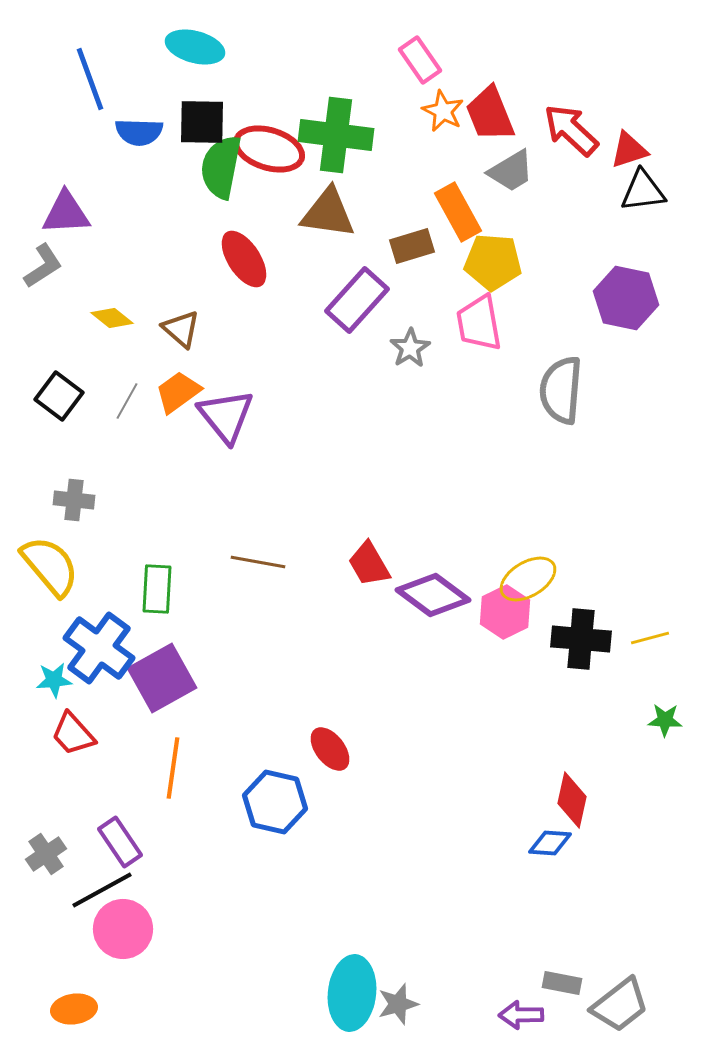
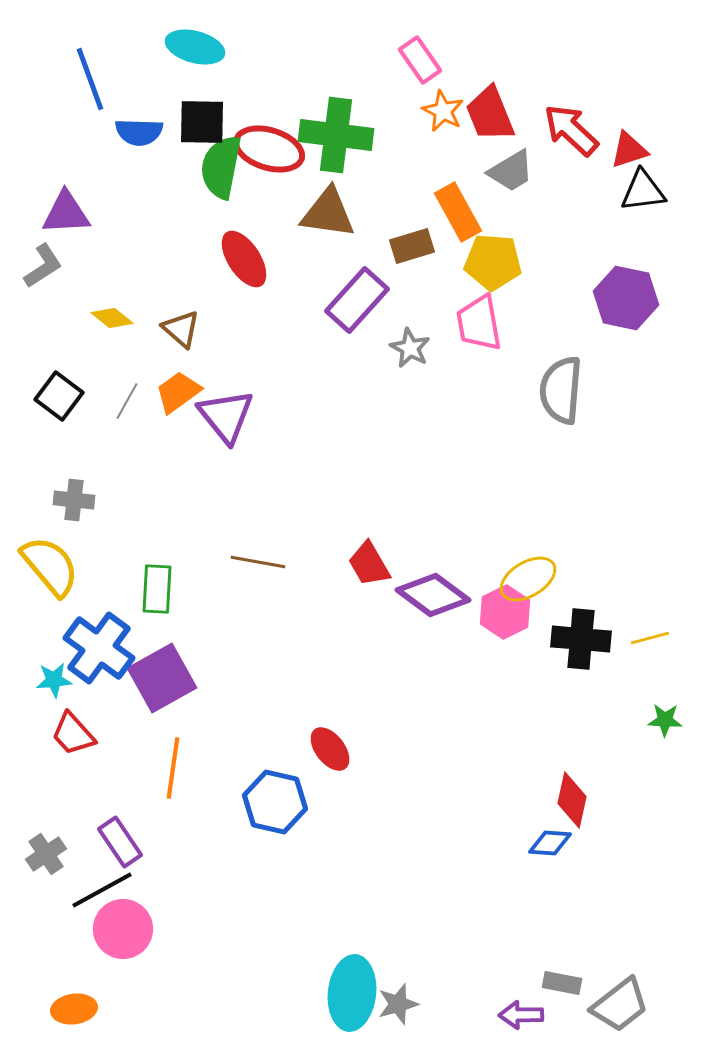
gray star at (410, 348): rotated 12 degrees counterclockwise
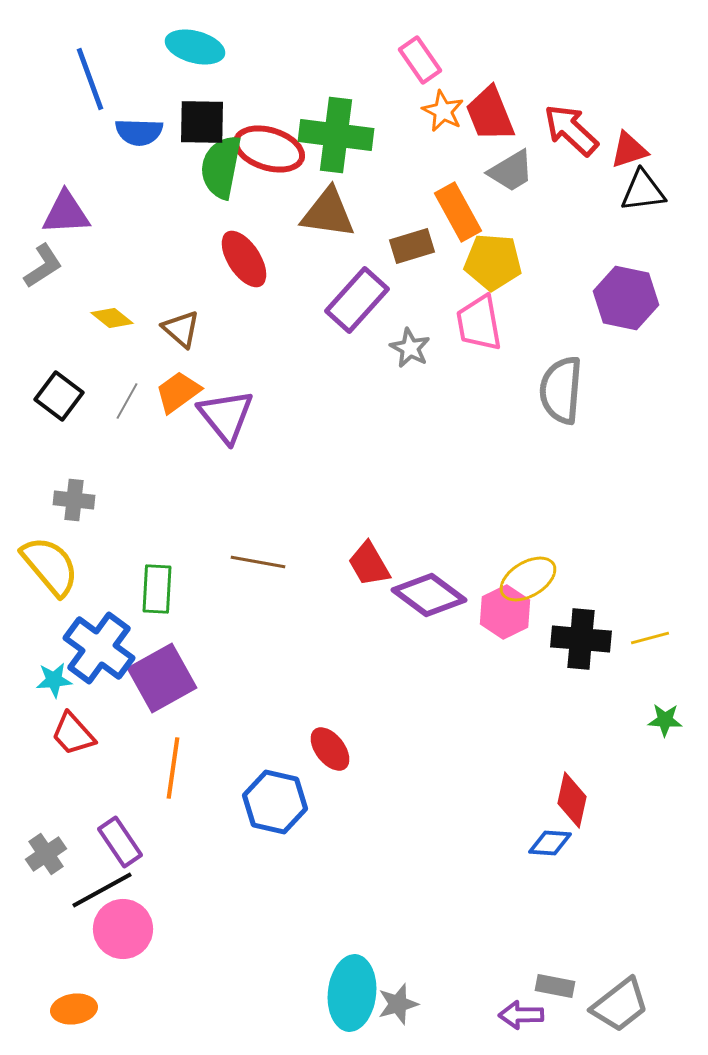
purple diamond at (433, 595): moved 4 px left
gray rectangle at (562, 983): moved 7 px left, 3 px down
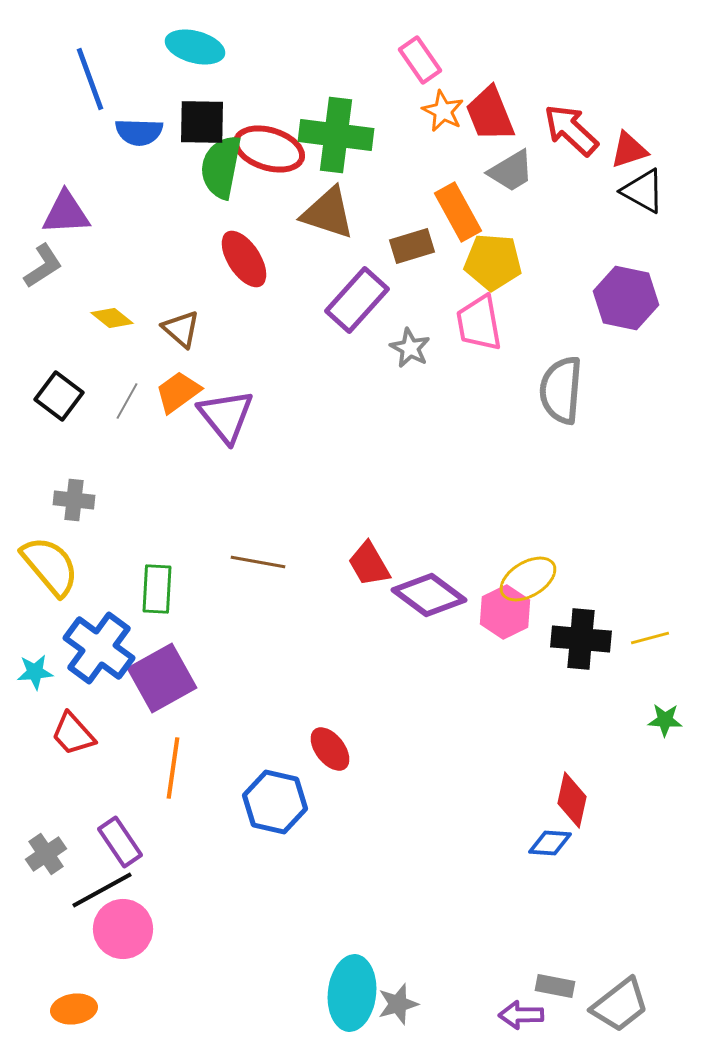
black triangle at (643, 191): rotated 36 degrees clockwise
brown triangle at (328, 213): rotated 10 degrees clockwise
cyan star at (54, 680): moved 19 px left, 8 px up
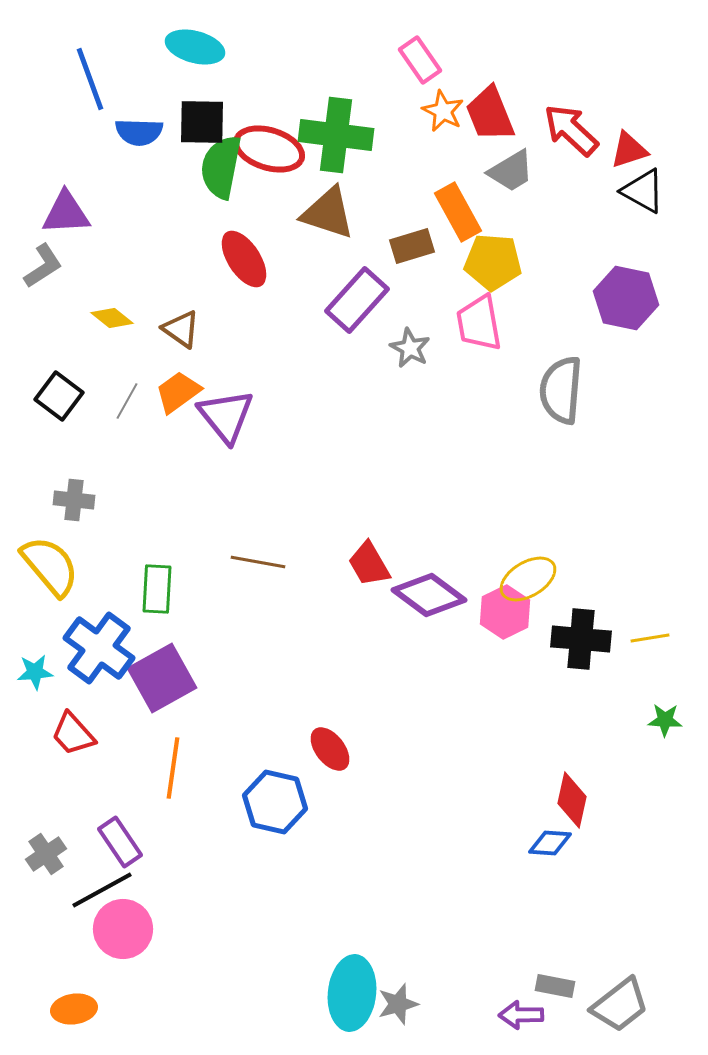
brown triangle at (181, 329): rotated 6 degrees counterclockwise
yellow line at (650, 638): rotated 6 degrees clockwise
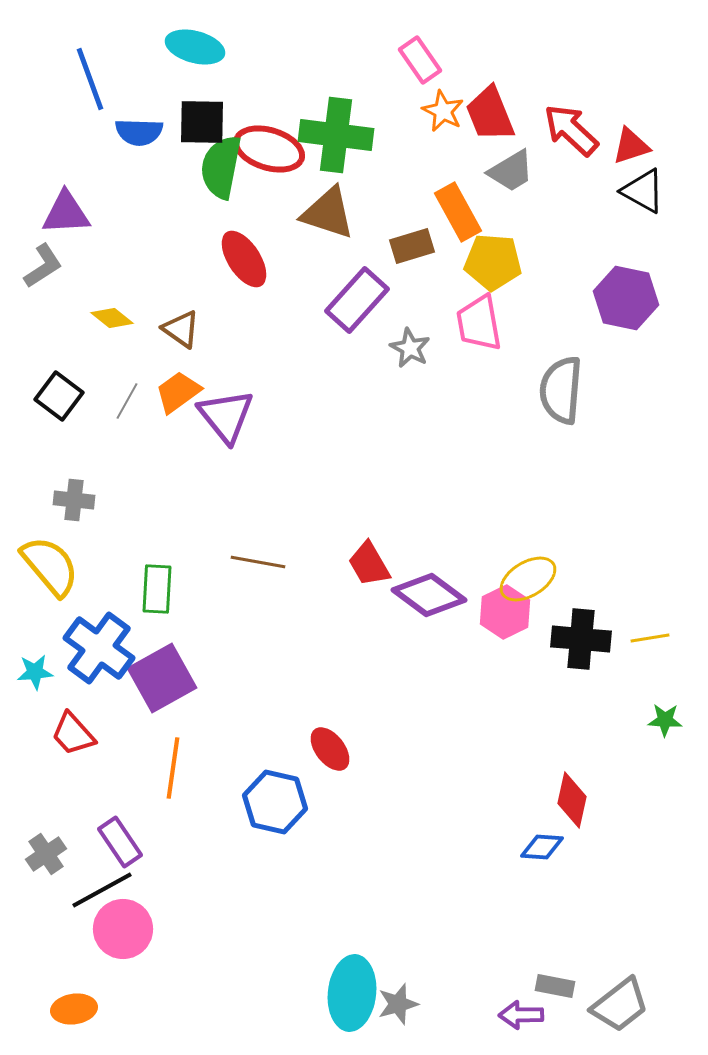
red triangle at (629, 150): moved 2 px right, 4 px up
blue diamond at (550, 843): moved 8 px left, 4 px down
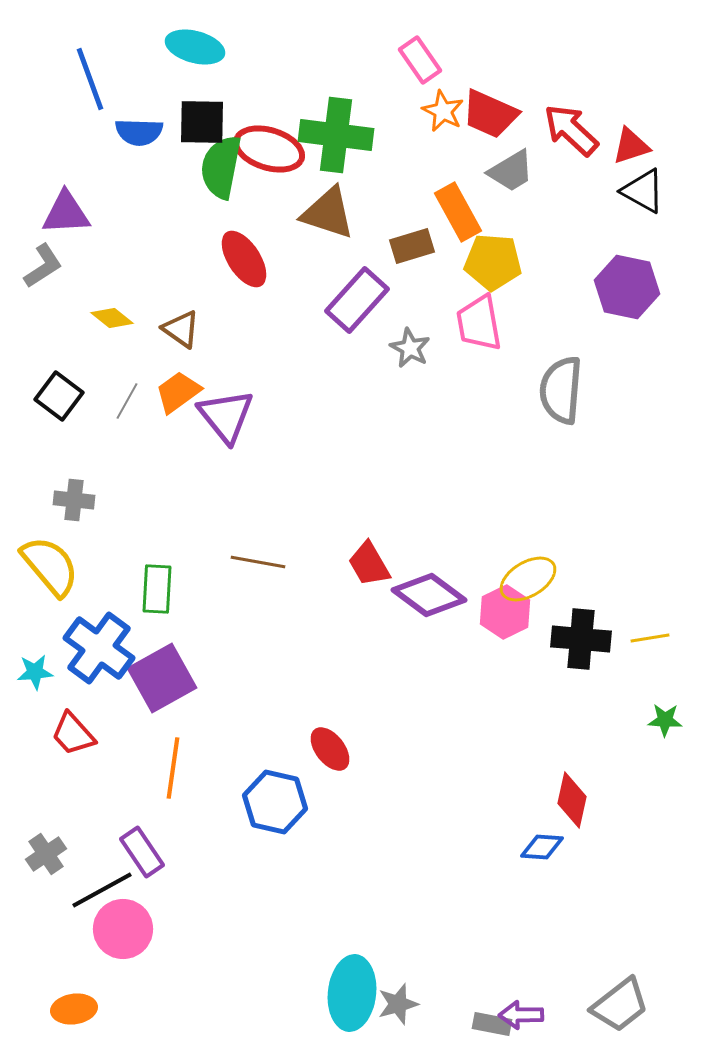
red trapezoid at (490, 114): rotated 44 degrees counterclockwise
purple hexagon at (626, 298): moved 1 px right, 11 px up
purple rectangle at (120, 842): moved 22 px right, 10 px down
gray rectangle at (555, 986): moved 63 px left, 38 px down
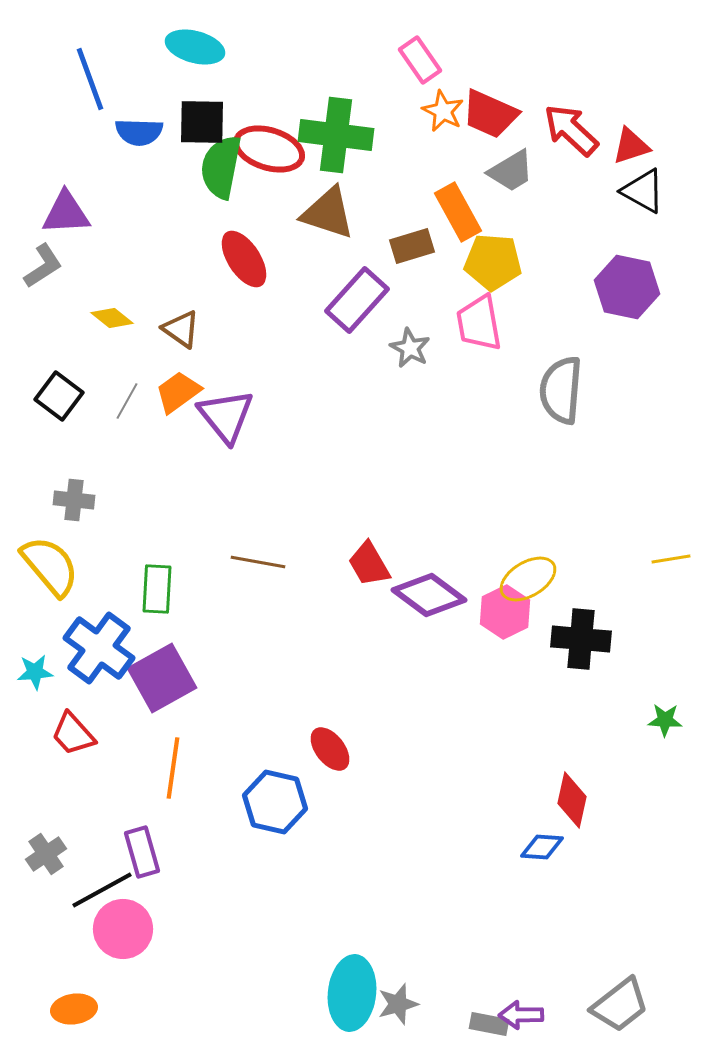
yellow line at (650, 638): moved 21 px right, 79 px up
purple rectangle at (142, 852): rotated 18 degrees clockwise
gray rectangle at (492, 1024): moved 3 px left
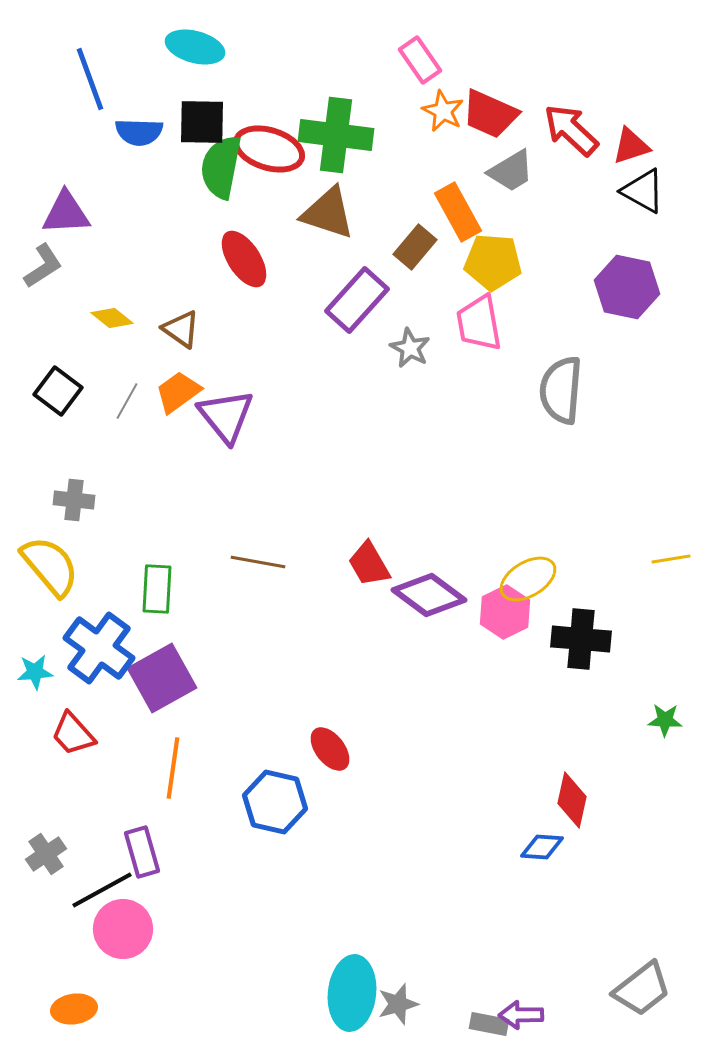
brown rectangle at (412, 246): moved 3 px right, 1 px down; rotated 33 degrees counterclockwise
black square at (59, 396): moved 1 px left, 5 px up
gray trapezoid at (620, 1005): moved 22 px right, 16 px up
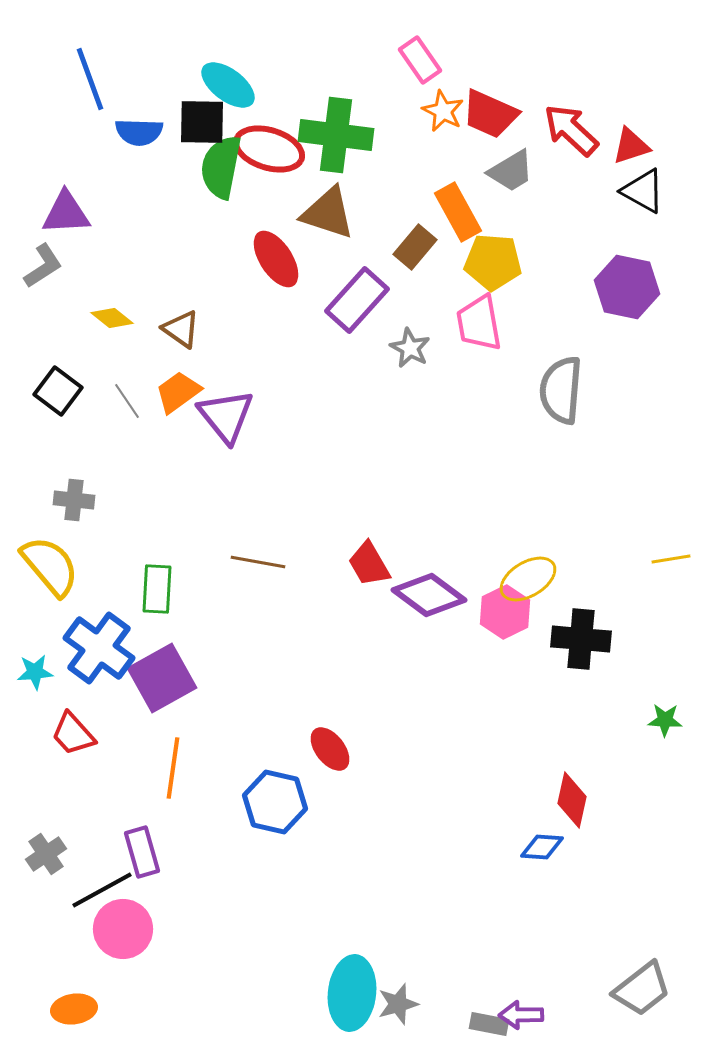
cyan ellipse at (195, 47): moved 33 px right, 38 px down; rotated 22 degrees clockwise
red ellipse at (244, 259): moved 32 px right
gray line at (127, 401): rotated 63 degrees counterclockwise
